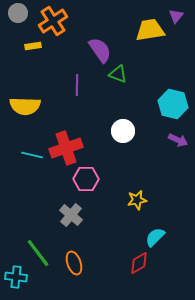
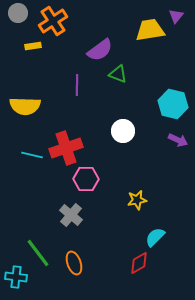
purple semicircle: rotated 88 degrees clockwise
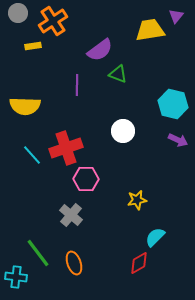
cyan line: rotated 35 degrees clockwise
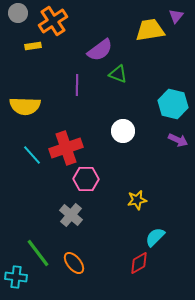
orange ellipse: rotated 20 degrees counterclockwise
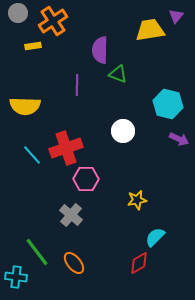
purple semicircle: rotated 128 degrees clockwise
cyan hexagon: moved 5 px left
purple arrow: moved 1 px right, 1 px up
green line: moved 1 px left, 1 px up
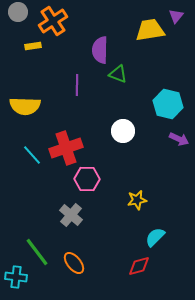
gray circle: moved 1 px up
pink hexagon: moved 1 px right
red diamond: moved 3 px down; rotated 15 degrees clockwise
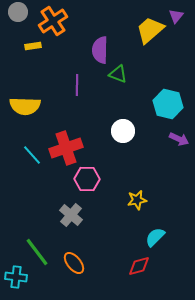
yellow trapezoid: rotated 32 degrees counterclockwise
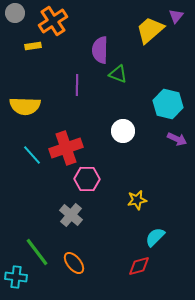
gray circle: moved 3 px left, 1 px down
purple arrow: moved 2 px left
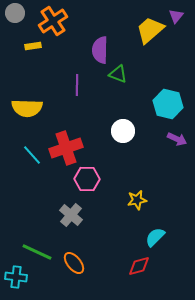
yellow semicircle: moved 2 px right, 2 px down
green line: rotated 28 degrees counterclockwise
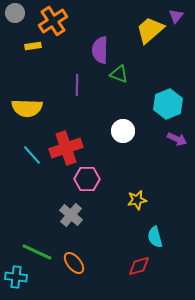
green triangle: moved 1 px right
cyan hexagon: rotated 24 degrees clockwise
cyan semicircle: rotated 60 degrees counterclockwise
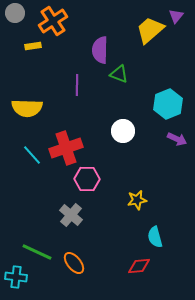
red diamond: rotated 10 degrees clockwise
